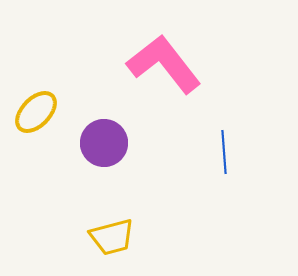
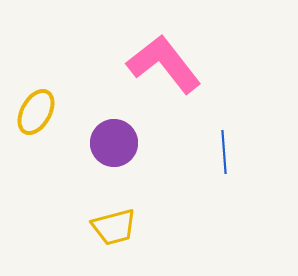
yellow ellipse: rotated 15 degrees counterclockwise
purple circle: moved 10 px right
yellow trapezoid: moved 2 px right, 10 px up
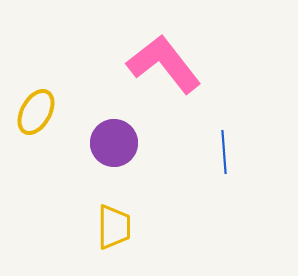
yellow trapezoid: rotated 75 degrees counterclockwise
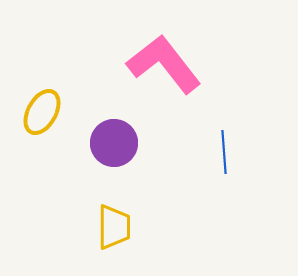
yellow ellipse: moved 6 px right
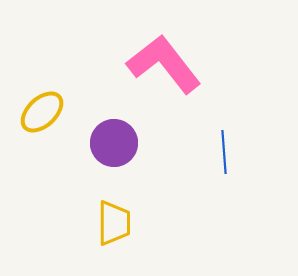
yellow ellipse: rotated 18 degrees clockwise
yellow trapezoid: moved 4 px up
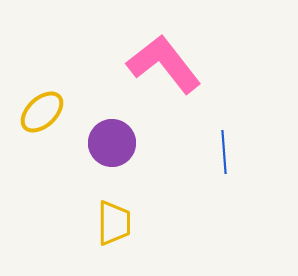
purple circle: moved 2 px left
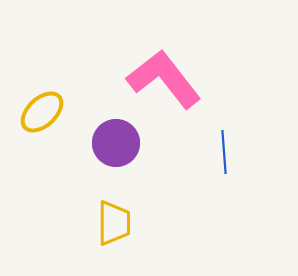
pink L-shape: moved 15 px down
purple circle: moved 4 px right
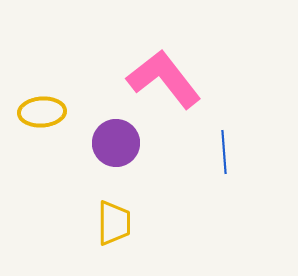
yellow ellipse: rotated 39 degrees clockwise
